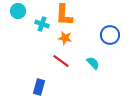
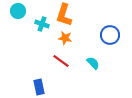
orange L-shape: rotated 15 degrees clockwise
blue rectangle: rotated 28 degrees counterclockwise
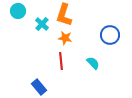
cyan cross: rotated 24 degrees clockwise
red line: rotated 48 degrees clockwise
blue rectangle: rotated 28 degrees counterclockwise
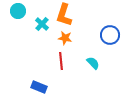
blue rectangle: rotated 28 degrees counterclockwise
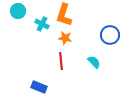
cyan cross: rotated 16 degrees counterclockwise
cyan semicircle: moved 1 px right, 1 px up
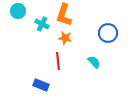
blue circle: moved 2 px left, 2 px up
red line: moved 3 px left
blue rectangle: moved 2 px right, 2 px up
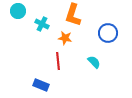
orange L-shape: moved 9 px right
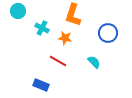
cyan cross: moved 4 px down
red line: rotated 54 degrees counterclockwise
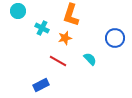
orange L-shape: moved 2 px left
blue circle: moved 7 px right, 5 px down
orange star: rotated 24 degrees counterclockwise
cyan semicircle: moved 4 px left, 3 px up
blue rectangle: rotated 49 degrees counterclockwise
